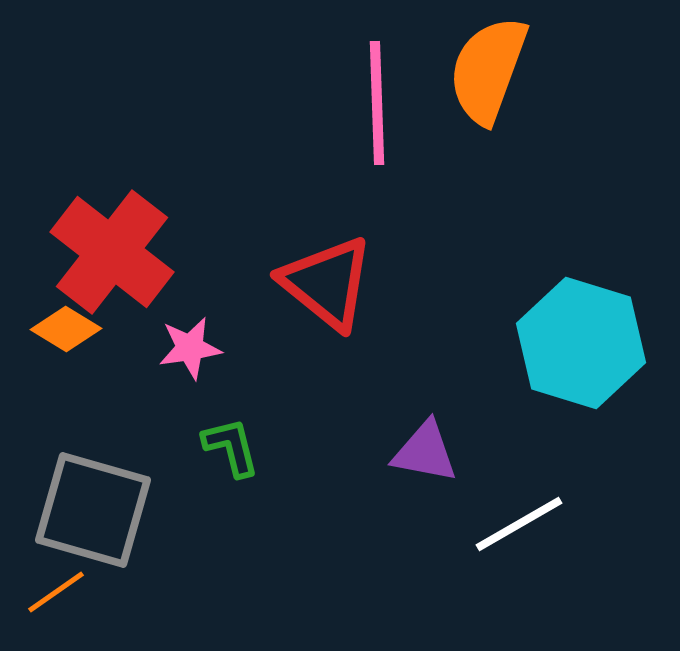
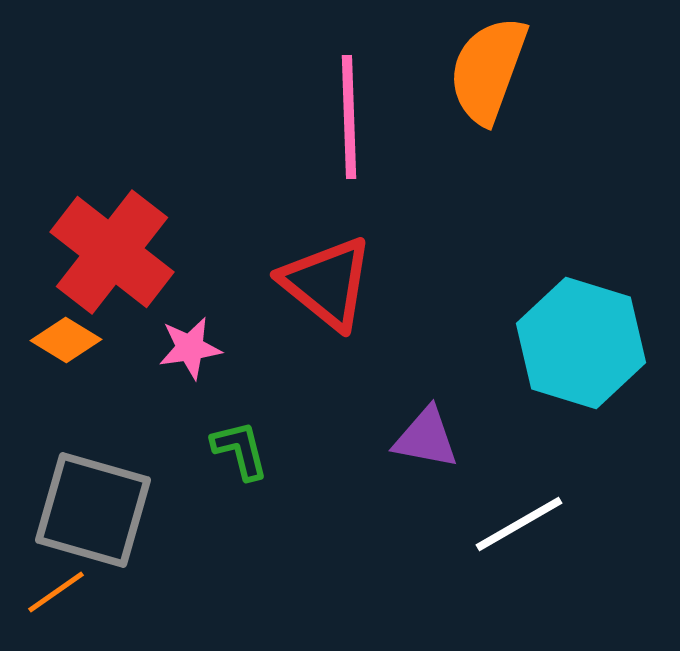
pink line: moved 28 px left, 14 px down
orange diamond: moved 11 px down
green L-shape: moved 9 px right, 3 px down
purple triangle: moved 1 px right, 14 px up
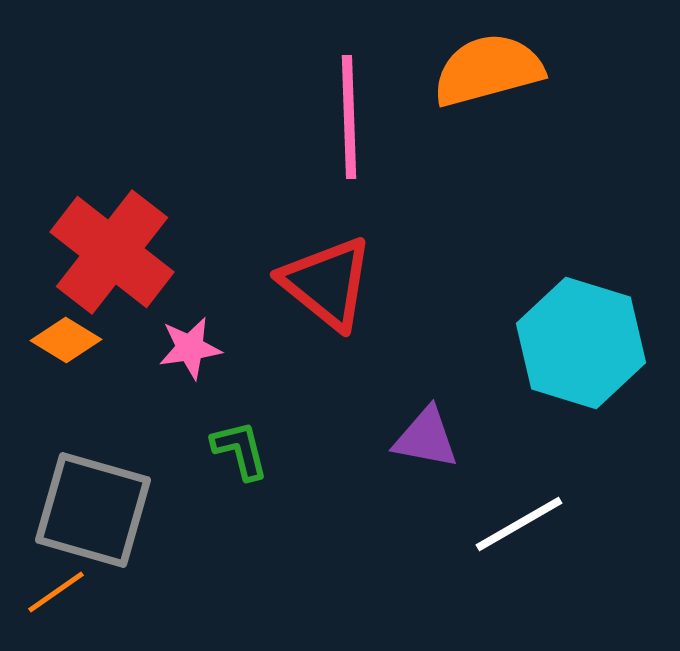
orange semicircle: rotated 55 degrees clockwise
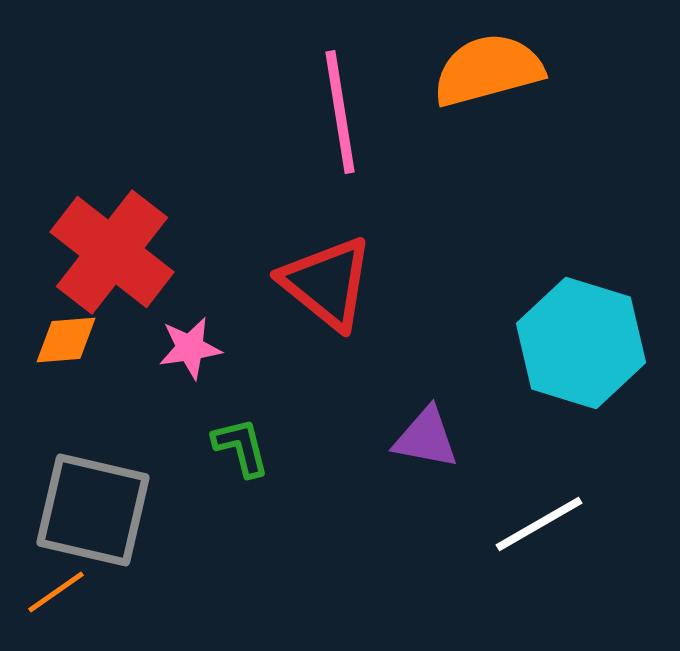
pink line: moved 9 px left, 5 px up; rotated 7 degrees counterclockwise
orange diamond: rotated 36 degrees counterclockwise
green L-shape: moved 1 px right, 3 px up
gray square: rotated 3 degrees counterclockwise
white line: moved 20 px right
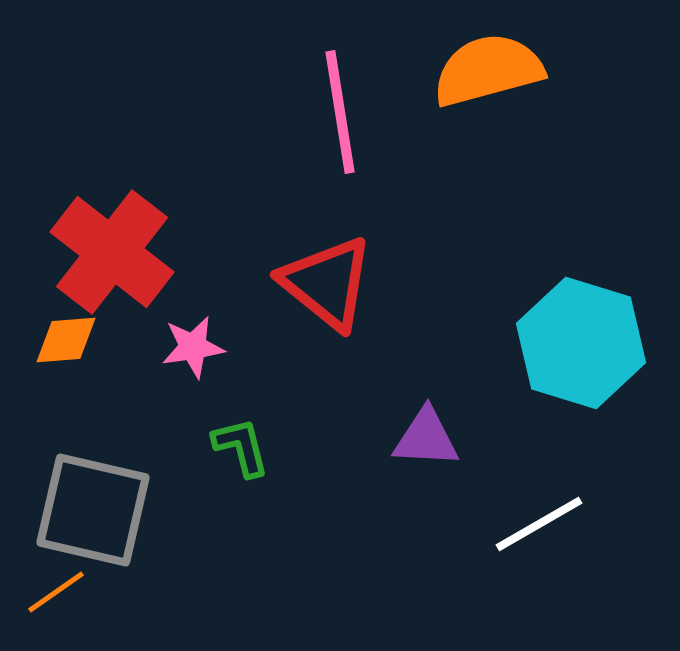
pink star: moved 3 px right, 1 px up
purple triangle: rotated 8 degrees counterclockwise
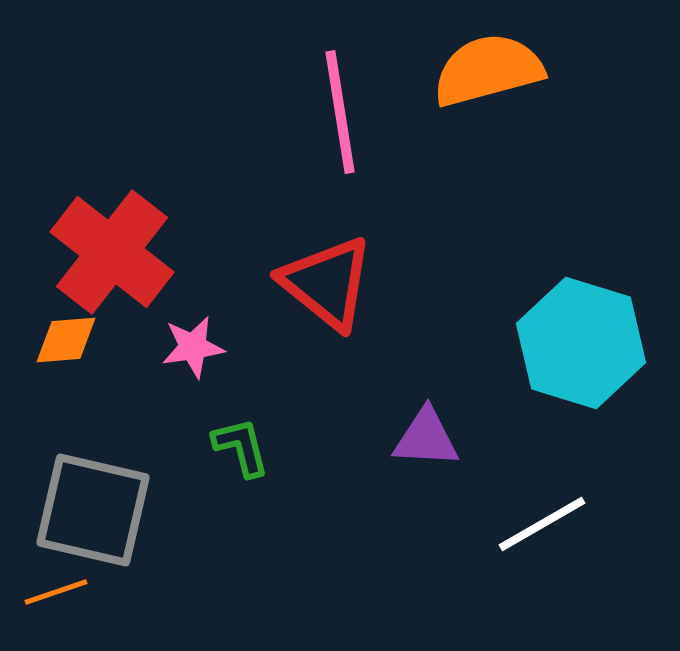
white line: moved 3 px right
orange line: rotated 16 degrees clockwise
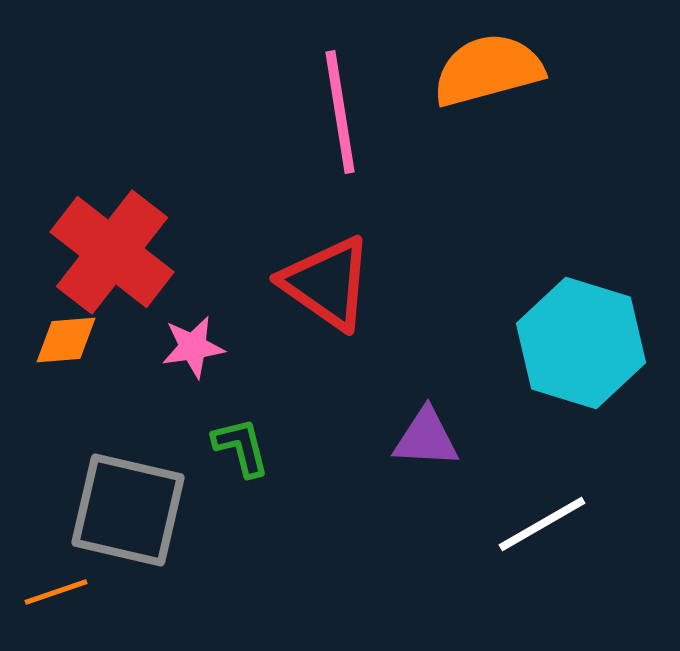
red triangle: rotated 4 degrees counterclockwise
gray square: moved 35 px right
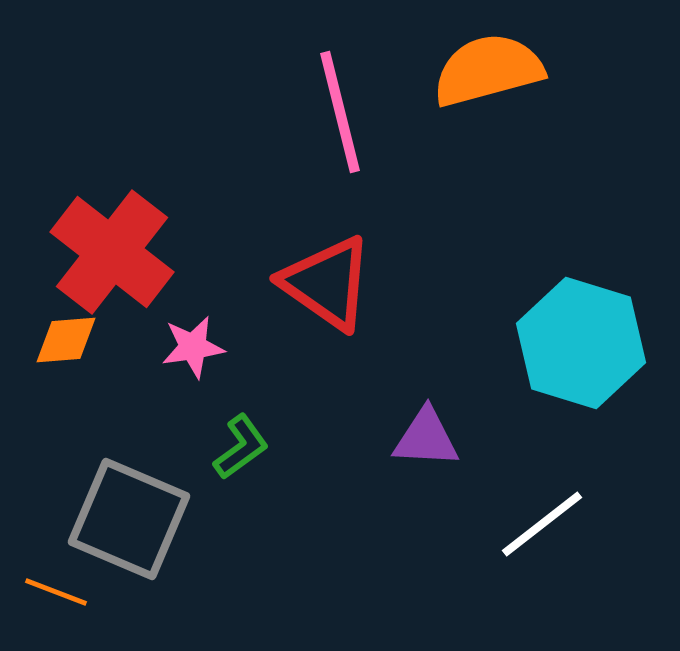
pink line: rotated 5 degrees counterclockwise
green L-shape: rotated 68 degrees clockwise
gray square: moved 1 px right, 9 px down; rotated 10 degrees clockwise
white line: rotated 8 degrees counterclockwise
orange line: rotated 40 degrees clockwise
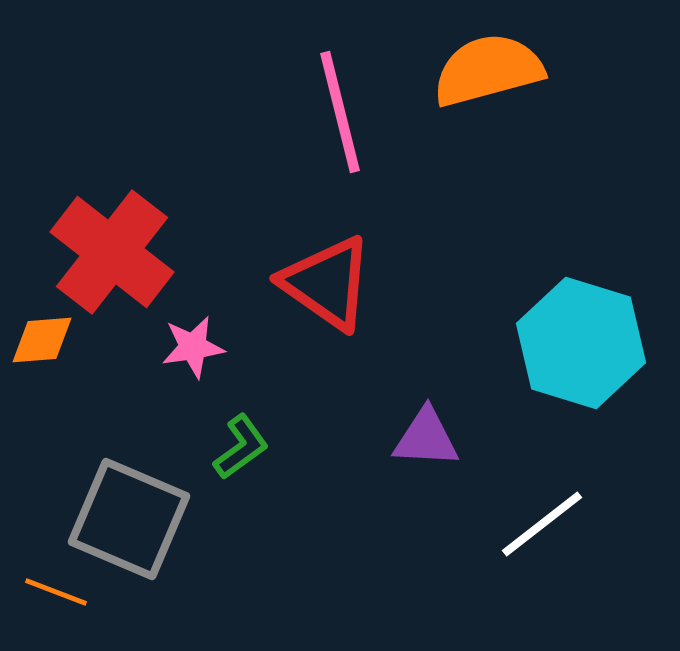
orange diamond: moved 24 px left
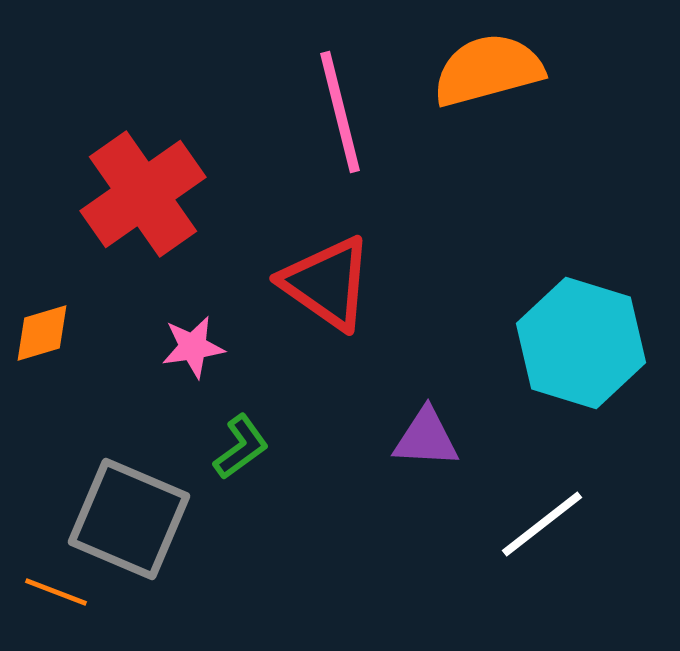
red cross: moved 31 px right, 58 px up; rotated 17 degrees clockwise
orange diamond: moved 7 px up; rotated 12 degrees counterclockwise
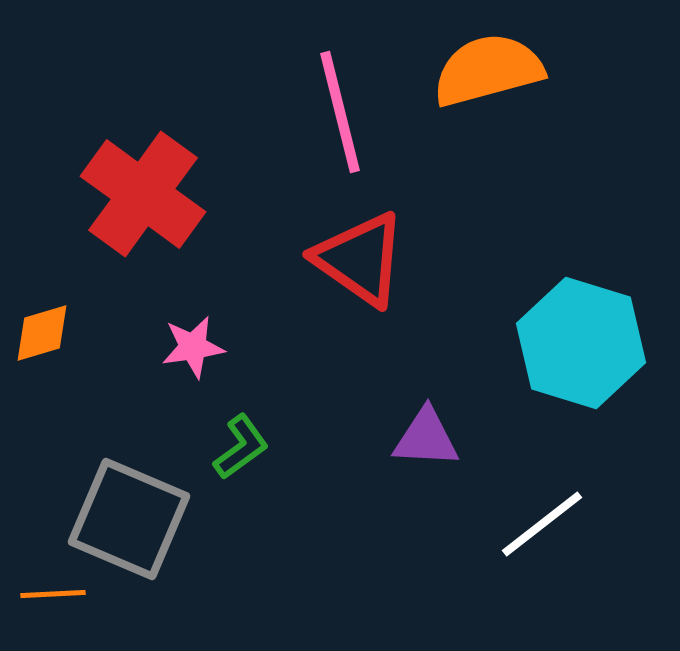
red cross: rotated 19 degrees counterclockwise
red triangle: moved 33 px right, 24 px up
orange line: moved 3 px left, 2 px down; rotated 24 degrees counterclockwise
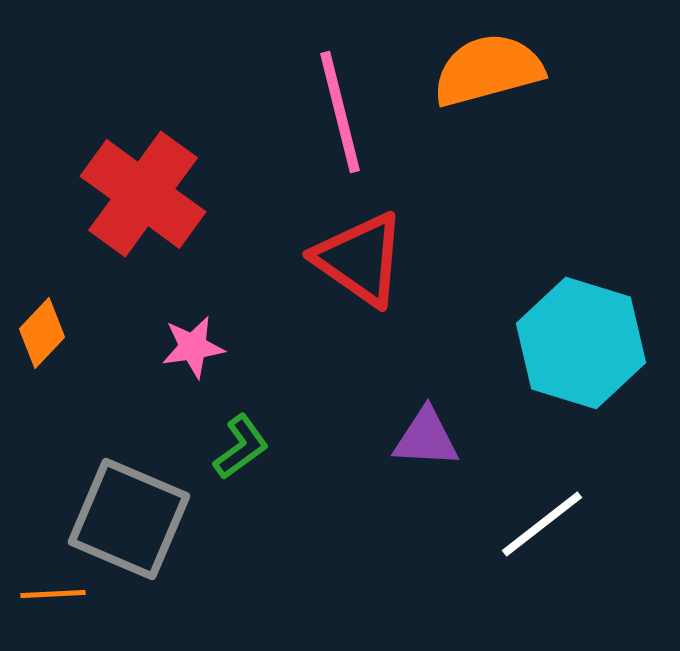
orange diamond: rotated 30 degrees counterclockwise
